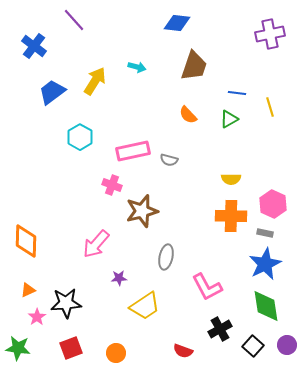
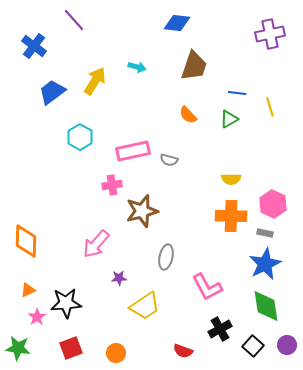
pink cross: rotated 30 degrees counterclockwise
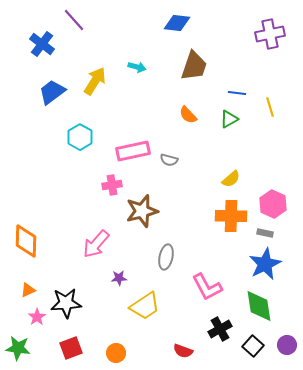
blue cross: moved 8 px right, 2 px up
yellow semicircle: rotated 42 degrees counterclockwise
green diamond: moved 7 px left
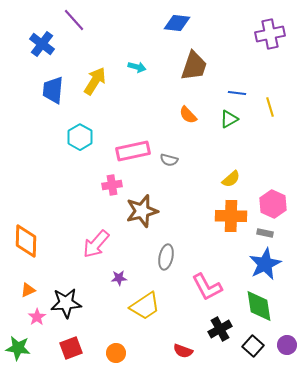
blue trapezoid: moved 1 px right, 2 px up; rotated 48 degrees counterclockwise
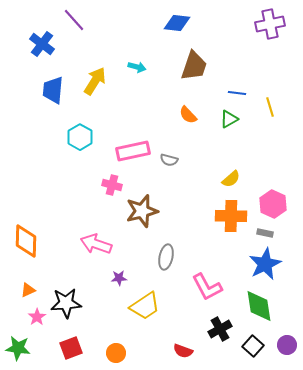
purple cross: moved 10 px up
pink cross: rotated 24 degrees clockwise
pink arrow: rotated 68 degrees clockwise
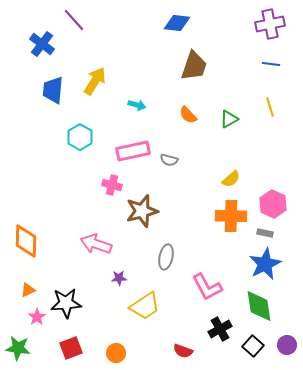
cyan arrow: moved 38 px down
blue line: moved 34 px right, 29 px up
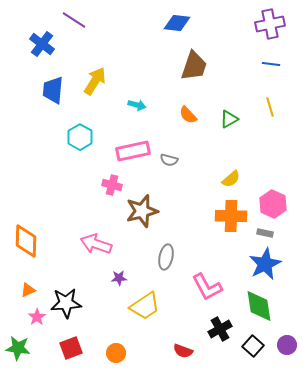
purple line: rotated 15 degrees counterclockwise
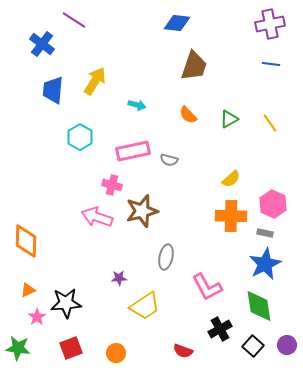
yellow line: moved 16 px down; rotated 18 degrees counterclockwise
pink arrow: moved 1 px right, 27 px up
